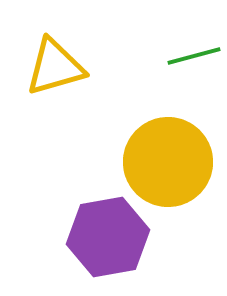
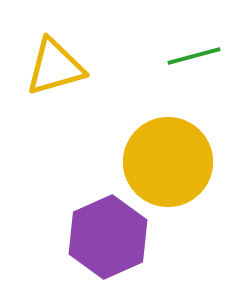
purple hexagon: rotated 14 degrees counterclockwise
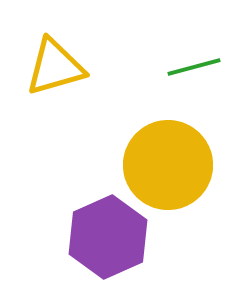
green line: moved 11 px down
yellow circle: moved 3 px down
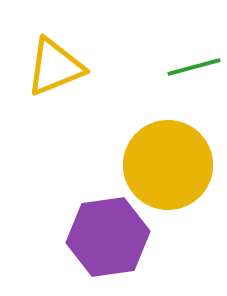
yellow triangle: rotated 6 degrees counterclockwise
purple hexagon: rotated 16 degrees clockwise
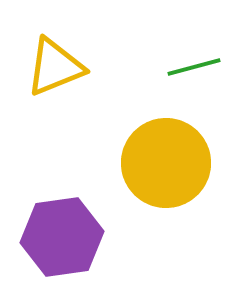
yellow circle: moved 2 px left, 2 px up
purple hexagon: moved 46 px left
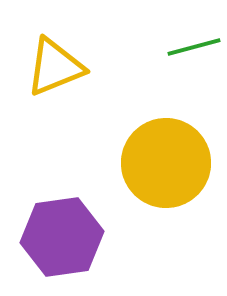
green line: moved 20 px up
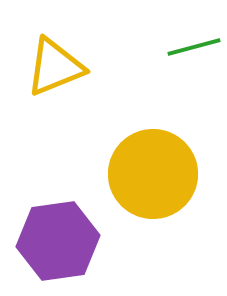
yellow circle: moved 13 px left, 11 px down
purple hexagon: moved 4 px left, 4 px down
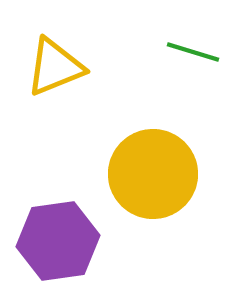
green line: moved 1 px left, 5 px down; rotated 32 degrees clockwise
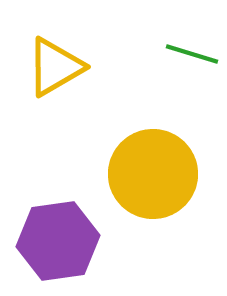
green line: moved 1 px left, 2 px down
yellow triangle: rotated 8 degrees counterclockwise
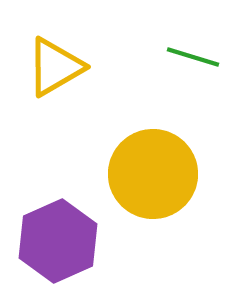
green line: moved 1 px right, 3 px down
purple hexagon: rotated 16 degrees counterclockwise
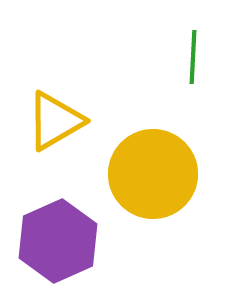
green line: rotated 76 degrees clockwise
yellow triangle: moved 54 px down
